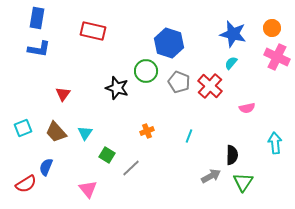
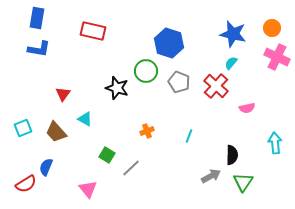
red cross: moved 6 px right
cyan triangle: moved 14 px up; rotated 35 degrees counterclockwise
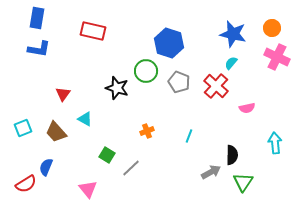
gray arrow: moved 4 px up
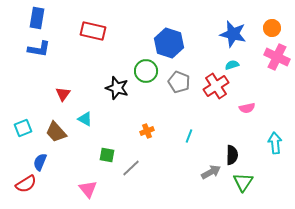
cyan semicircle: moved 1 px right, 2 px down; rotated 32 degrees clockwise
red cross: rotated 15 degrees clockwise
green square: rotated 21 degrees counterclockwise
blue semicircle: moved 6 px left, 5 px up
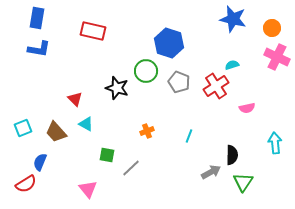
blue star: moved 15 px up
red triangle: moved 12 px right, 5 px down; rotated 21 degrees counterclockwise
cyan triangle: moved 1 px right, 5 px down
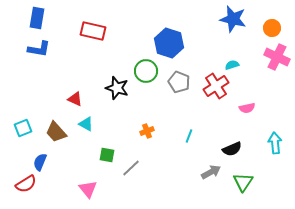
red triangle: rotated 21 degrees counterclockwise
black semicircle: moved 6 px up; rotated 66 degrees clockwise
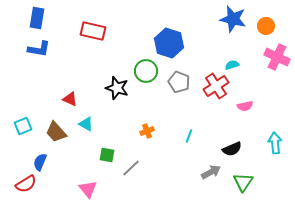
orange circle: moved 6 px left, 2 px up
red triangle: moved 5 px left
pink semicircle: moved 2 px left, 2 px up
cyan square: moved 2 px up
